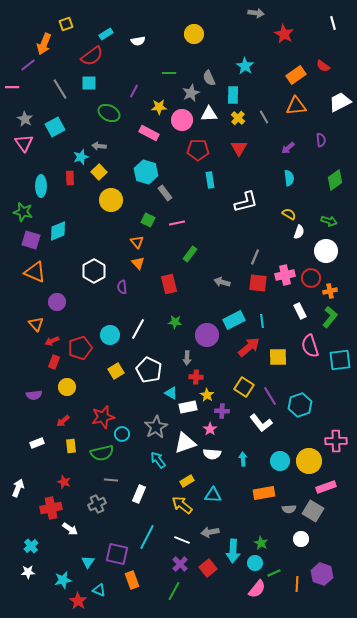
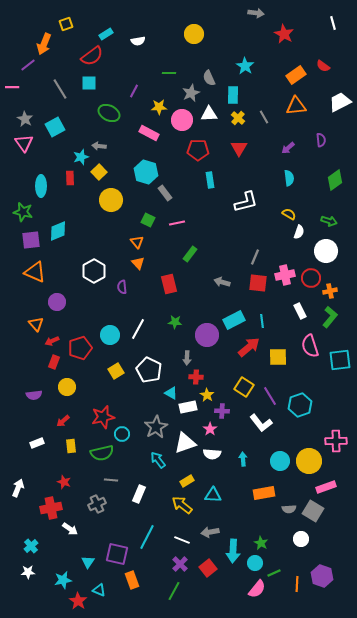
purple square at (31, 240): rotated 24 degrees counterclockwise
purple hexagon at (322, 574): moved 2 px down
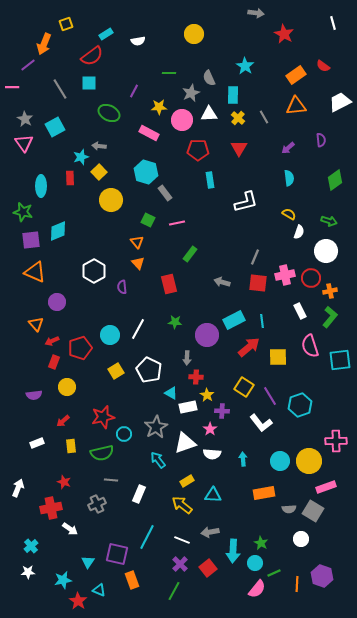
cyan circle at (122, 434): moved 2 px right
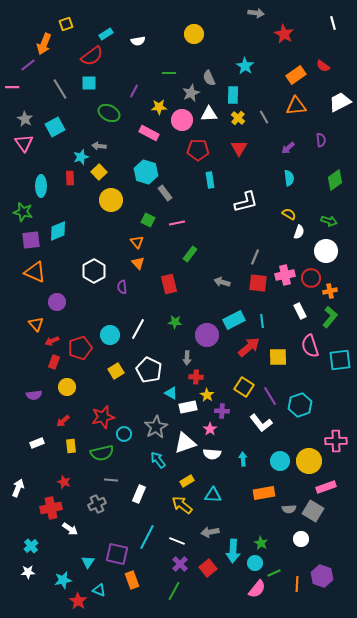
white line at (182, 540): moved 5 px left, 1 px down
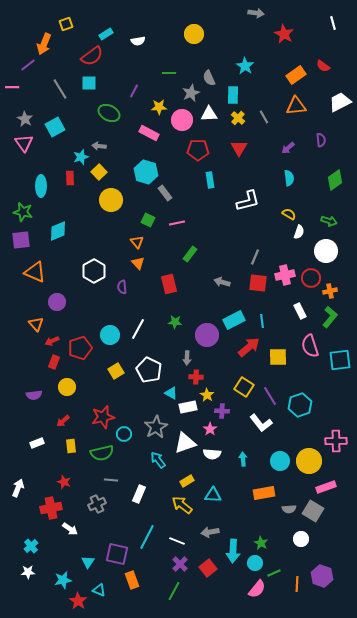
white L-shape at (246, 202): moved 2 px right, 1 px up
purple square at (31, 240): moved 10 px left
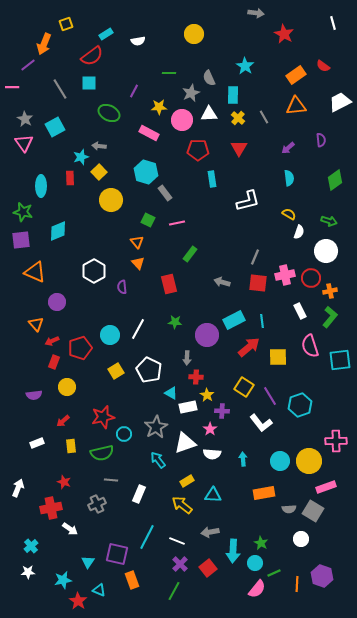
cyan rectangle at (210, 180): moved 2 px right, 1 px up
